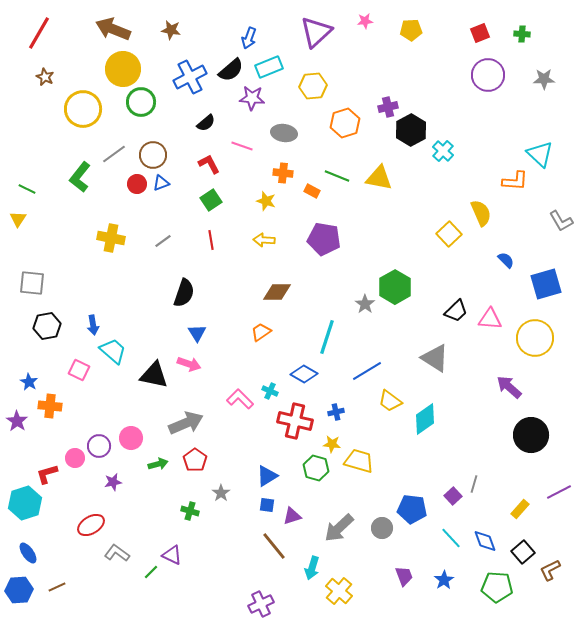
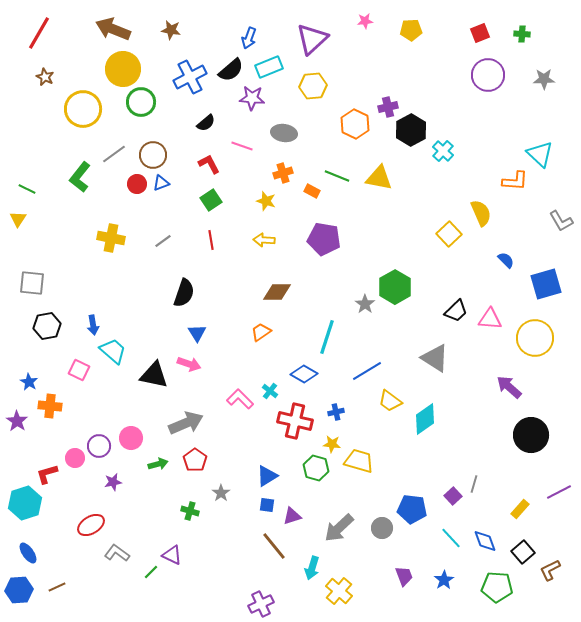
purple triangle at (316, 32): moved 4 px left, 7 px down
orange hexagon at (345, 123): moved 10 px right, 1 px down; rotated 16 degrees counterclockwise
orange cross at (283, 173): rotated 24 degrees counterclockwise
cyan cross at (270, 391): rotated 14 degrees clockwise
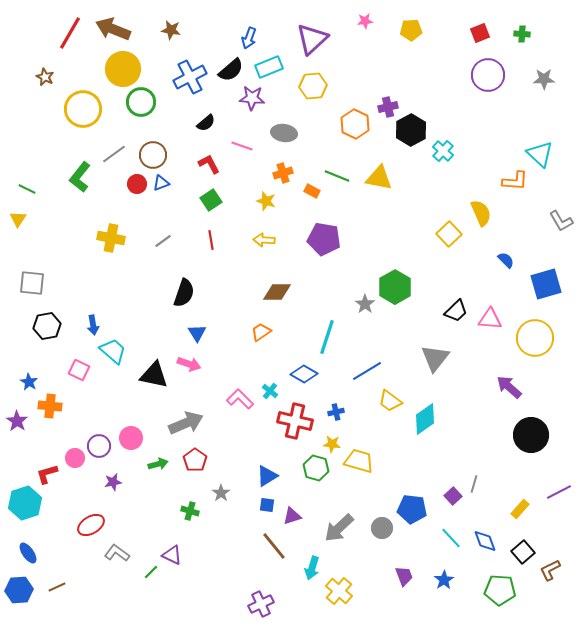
red line at (39, 33): moved 31 px right
gray triangle at (435, 358): rotated 36 degrees clockwise
green pentagon at (497, 587): moved 3 px right, 3 px down
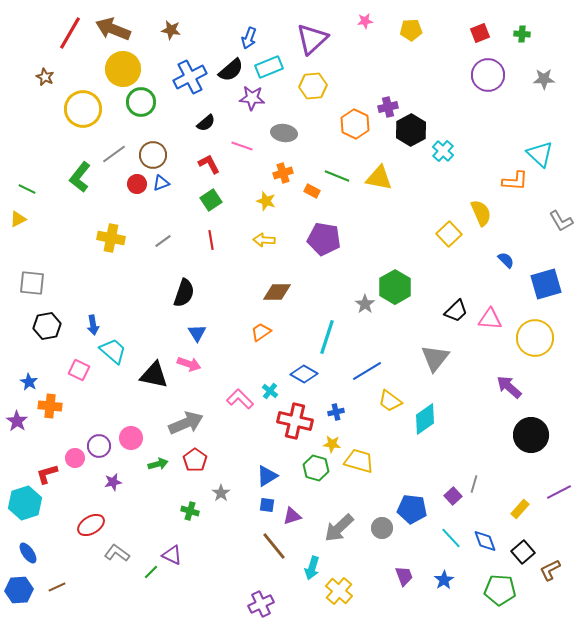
yellow triangle at (18, 219): rotated 30 degrees clockwise
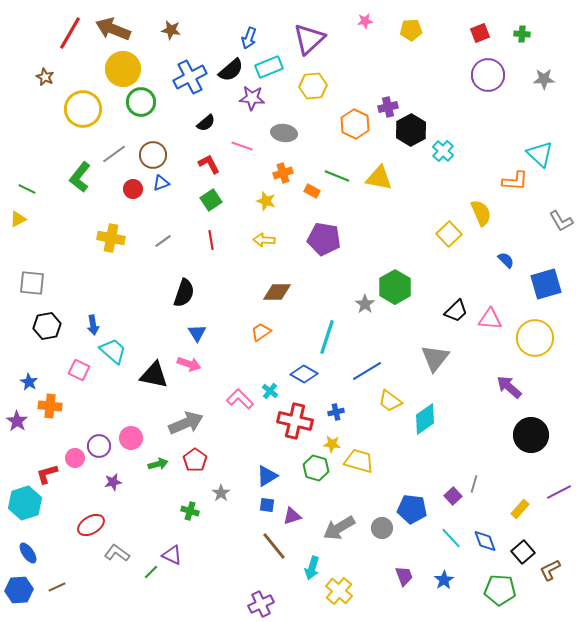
purple triangle at (312, 39): moved 3 px left
red circle at (137, 184): moved 4 px left, 5 px down
gray arrow at (339, 528): rotated 12 degrees clockwise
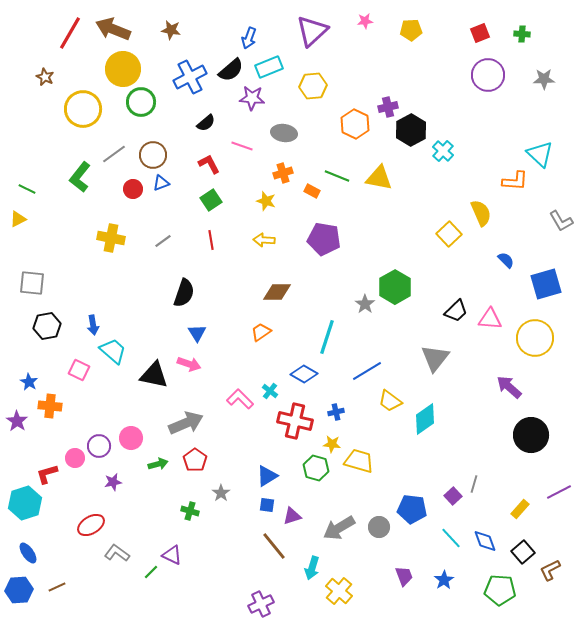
purple triangle at (309, 39): moved 3 px right, 8 px up
gray circle at (382, 528): moved 3 px left, 1 px up
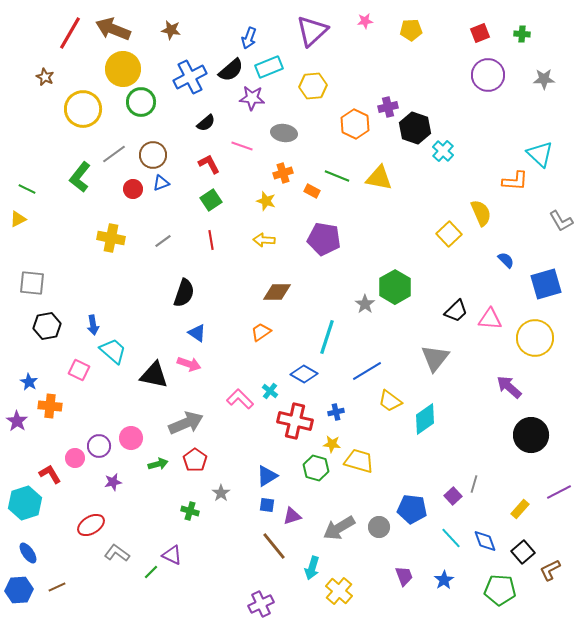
black hexagon at (411, 130): moved 4 px right, 2 px up; rotated 12 degrees counterclockwise
blue triangle at (197, 333): rotated 24 degrees counterclockwise
red L-shape at (47, 474): moved 3 px right; rotated 75 degrees clockwise
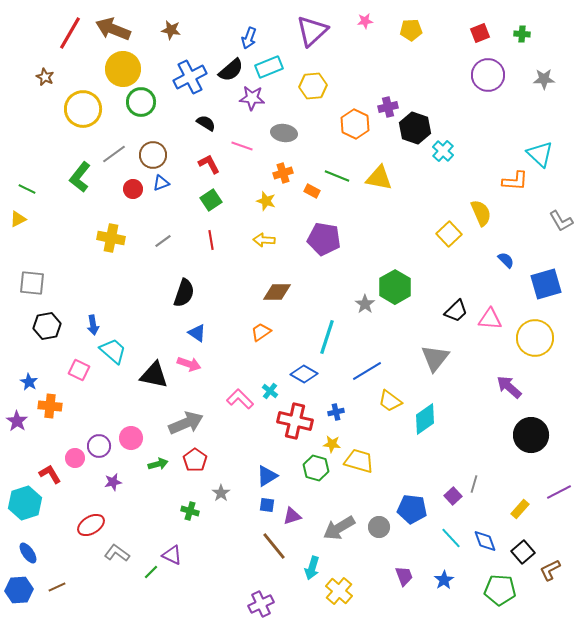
black semicircle at (206, 123): rotated 108 degrees counterclockwise
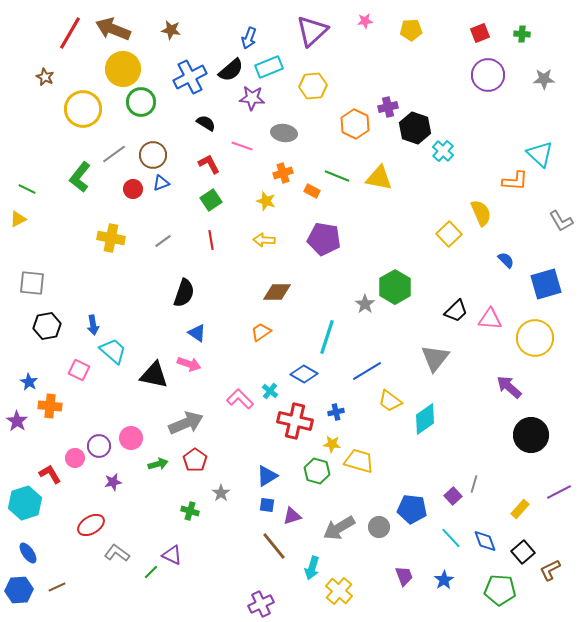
green hexagon at (316, 468): moved 1 px right, 3 px down
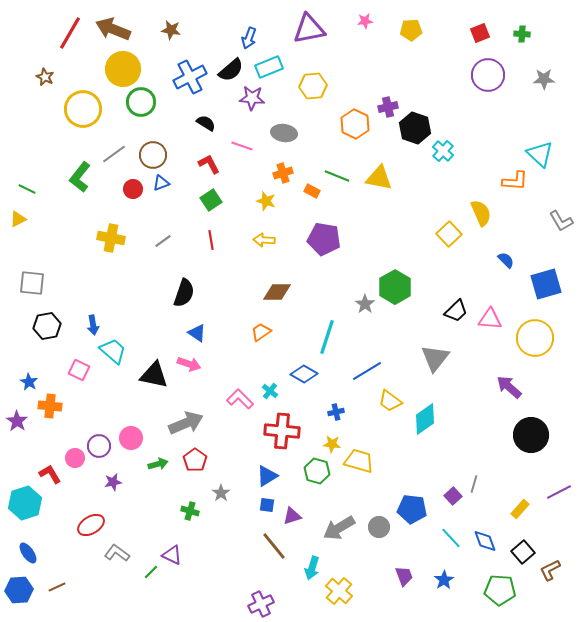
purple triangle at (312, 31): moved 3 px left, 2 px up; rotated 32 degrees clockwise
red cross at (295, 421): moved 13 px left, 10 px down; rotated 8 degrees counterclockwise
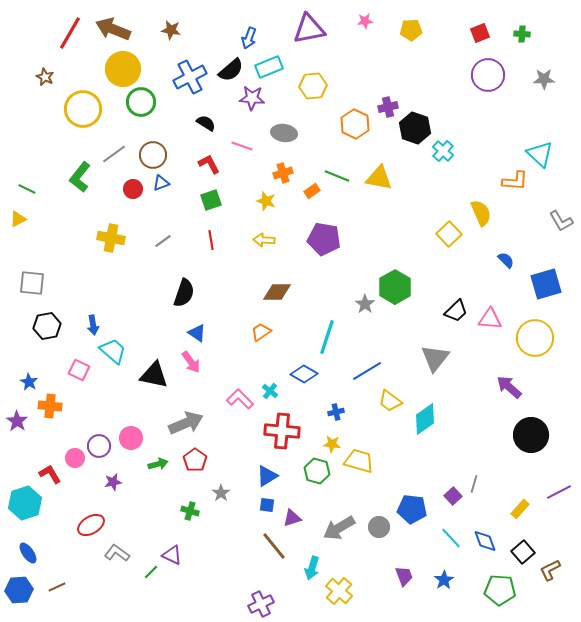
orange rectangle at (312, 191): rotated 63 degrees counterclockwise
green square at (211, 200): rotated 15 degrees clockwise
pink arrow at (189, 364): moved 2 px right, 2 px up; rotated 35 degrees clockwise
purple triangle at (292, 516): moved 2 px down
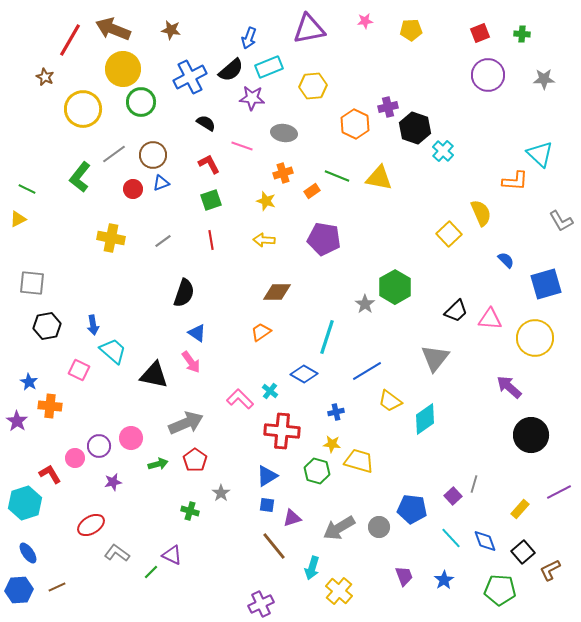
red line at (70, 33): moved 7 px down
